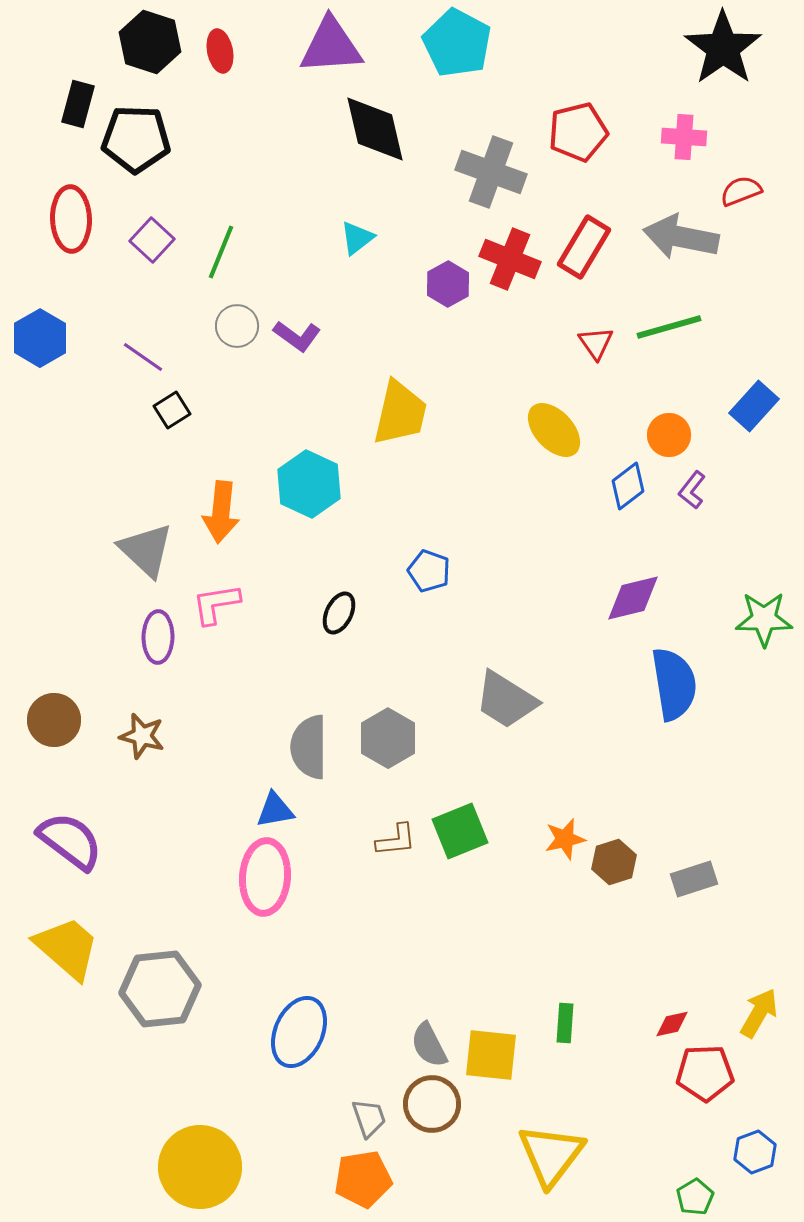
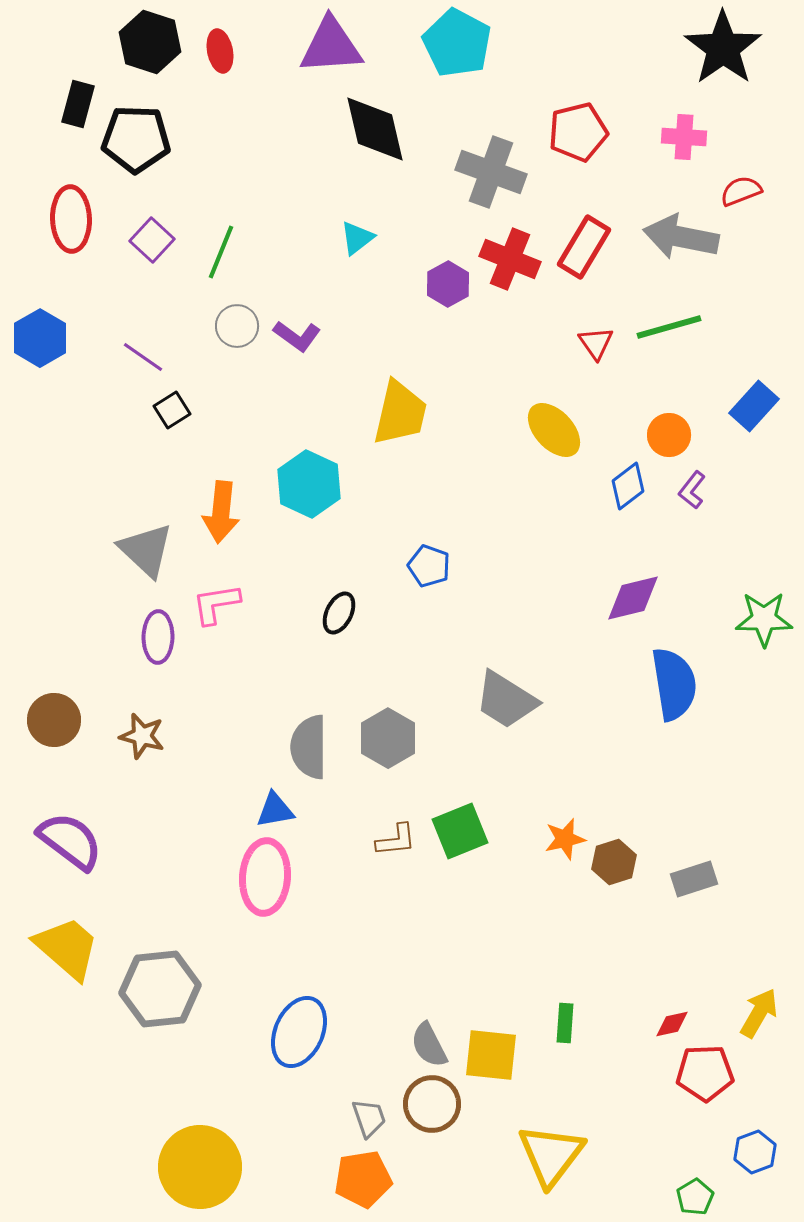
blue pentagon at (429, 571): moved 5 px up
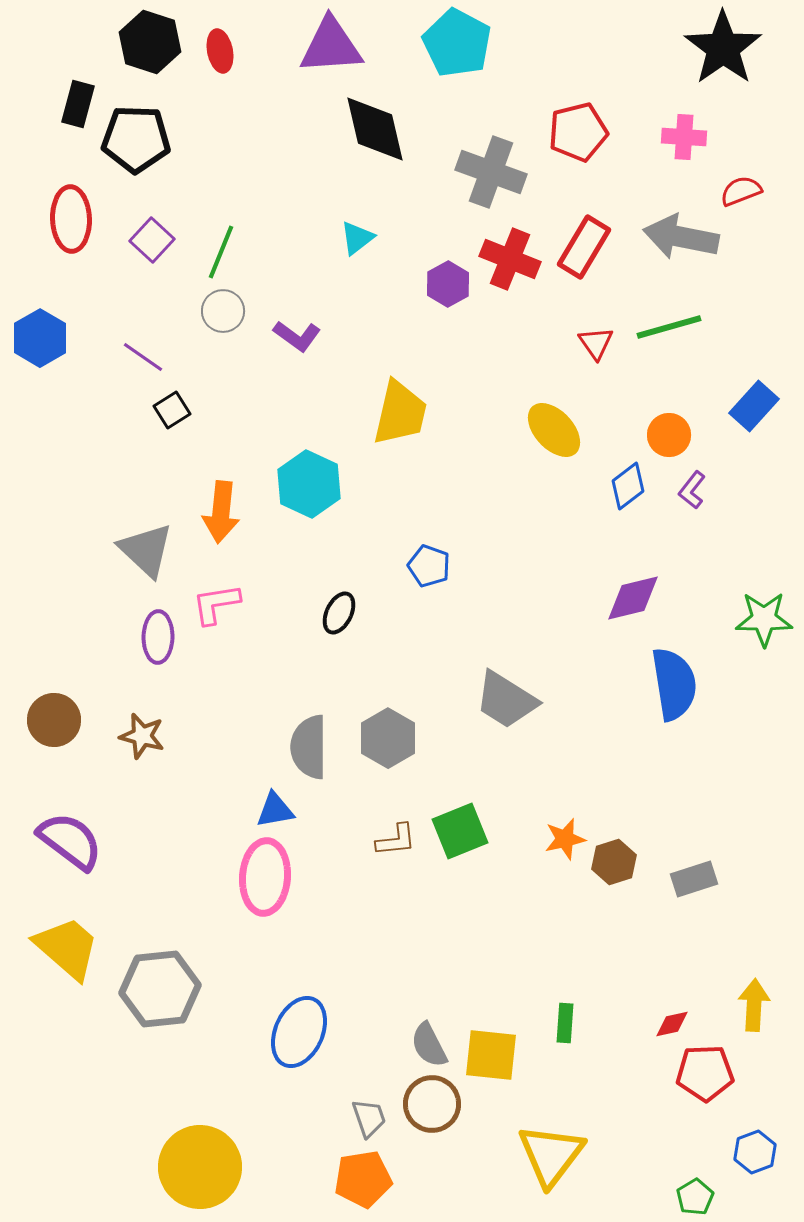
gray circle at (237, 326): moved 14 px left, 15 px up
yellow arrow at (759, 1013): moved 5 px left, 8 px up; rotated 27 degrees counterclockwise
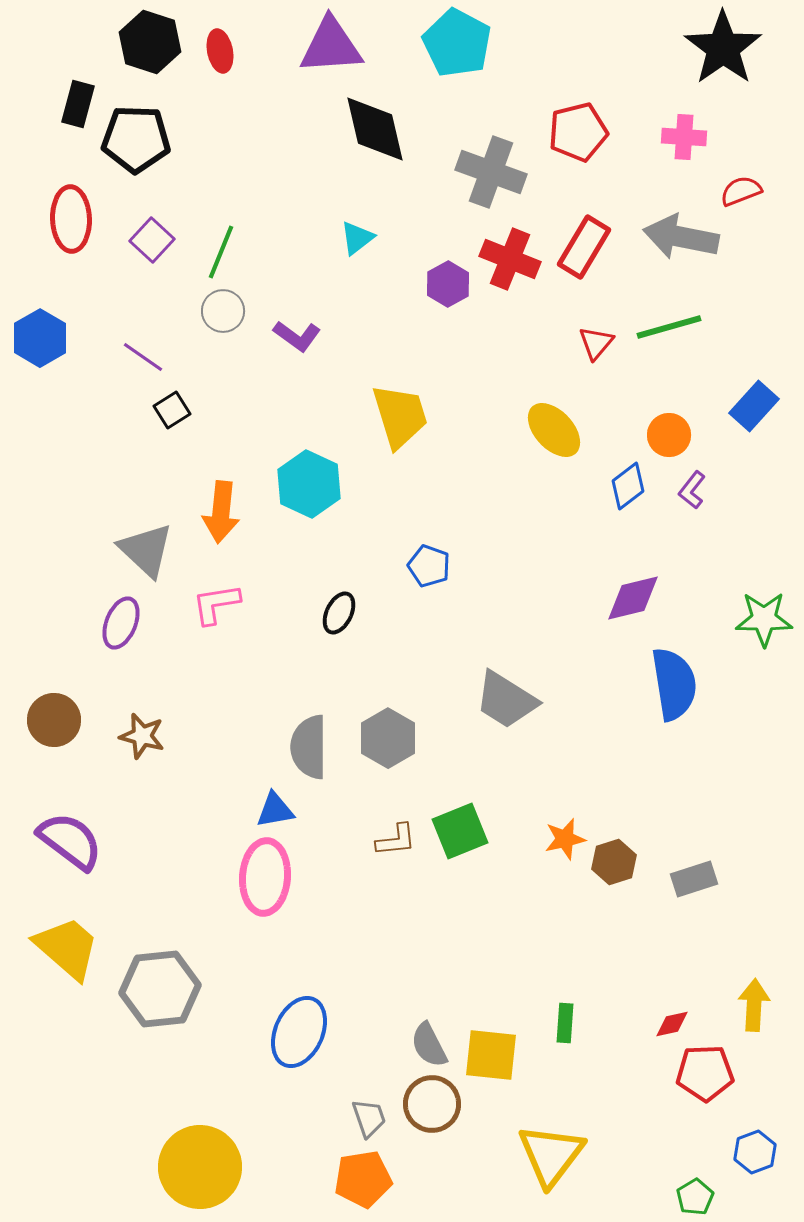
red triangle at (596, 343): rotated 15 degrees clockwise
yellow trapezoid at (400, 413): moved 3 px down; rotated 30 degrees counterclockwise
purple ellipse at (158, 637): moved 37 px left, 14 px up; rotated 21 degrees clockwise
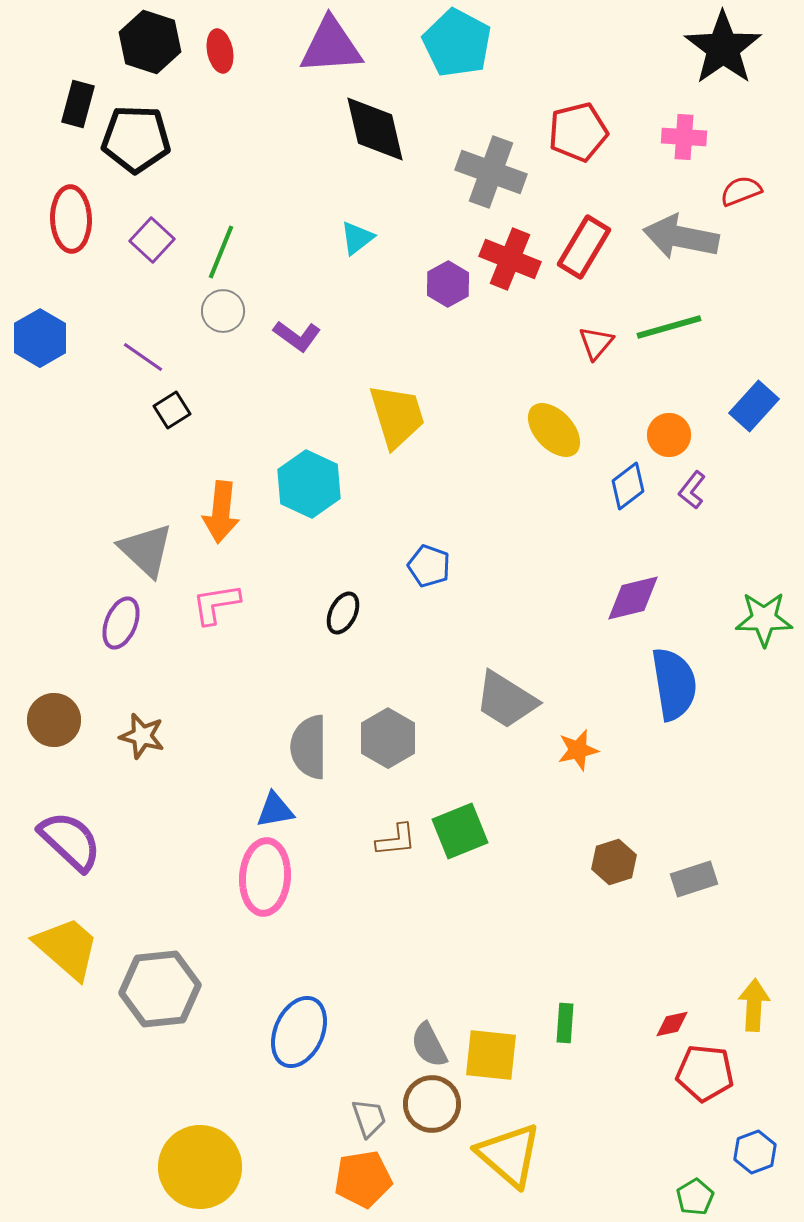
yellow trapezoid at (400, 416): moved 3 px left
black ellipse at (339, 613): moved 4 px right
orange star at (565, 839): moved 13 px right, 89 px up
purple semicircle at (70, 841): rotated 6 degrees clockwise
red pentagon at (705, 1073): rotated 8 degrees clockwise
yellow triangle at (551, 1155): moved 42 px left; rotated 26 degrees counterclockwise
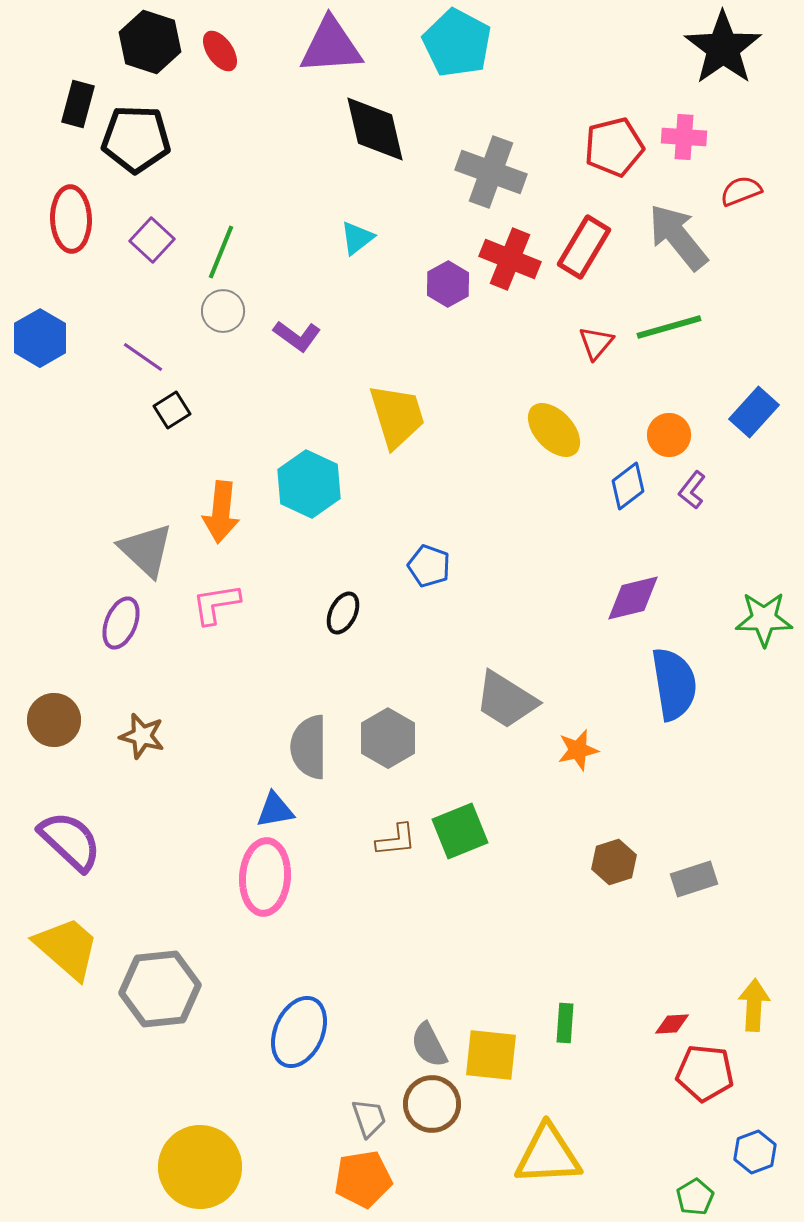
red ellipse at (220, 51): rotated 24 degrees counterclockwise
red pentagon at (578, 132): moved 36 px right, 15 px down
gray arrow at (681, 237): moved 3 px left; rotated 40 degrees clockwise
blue rectangle at (754, 406): moved 6 px down
red diamond at (672, 1024): rotated 9 degrees clockwise
yellow triangle at (509, 1155): moved 39 px right; rotated 44 degrees counterclockwise
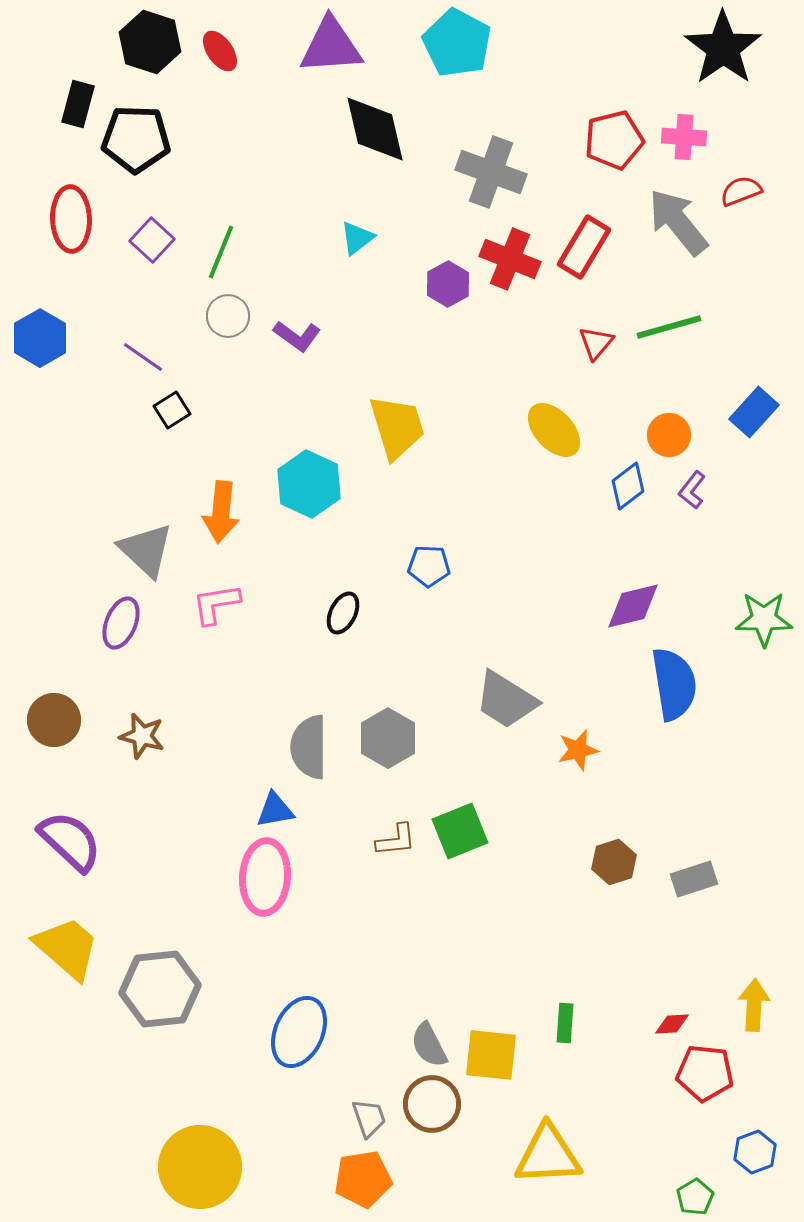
red pentagon at (614, 147): moved 7 px up
gray arrow at (678, 237): moved 15 px up
gray circle at (223, 311): moved 5 px right, 5 px down
yellow trapezoid at (397, 416): moved 11 px down
blue pentagon at (429, 566): rotated 18 degrees counterclockwise
purple diamond at (633, 598): moved 8 px down
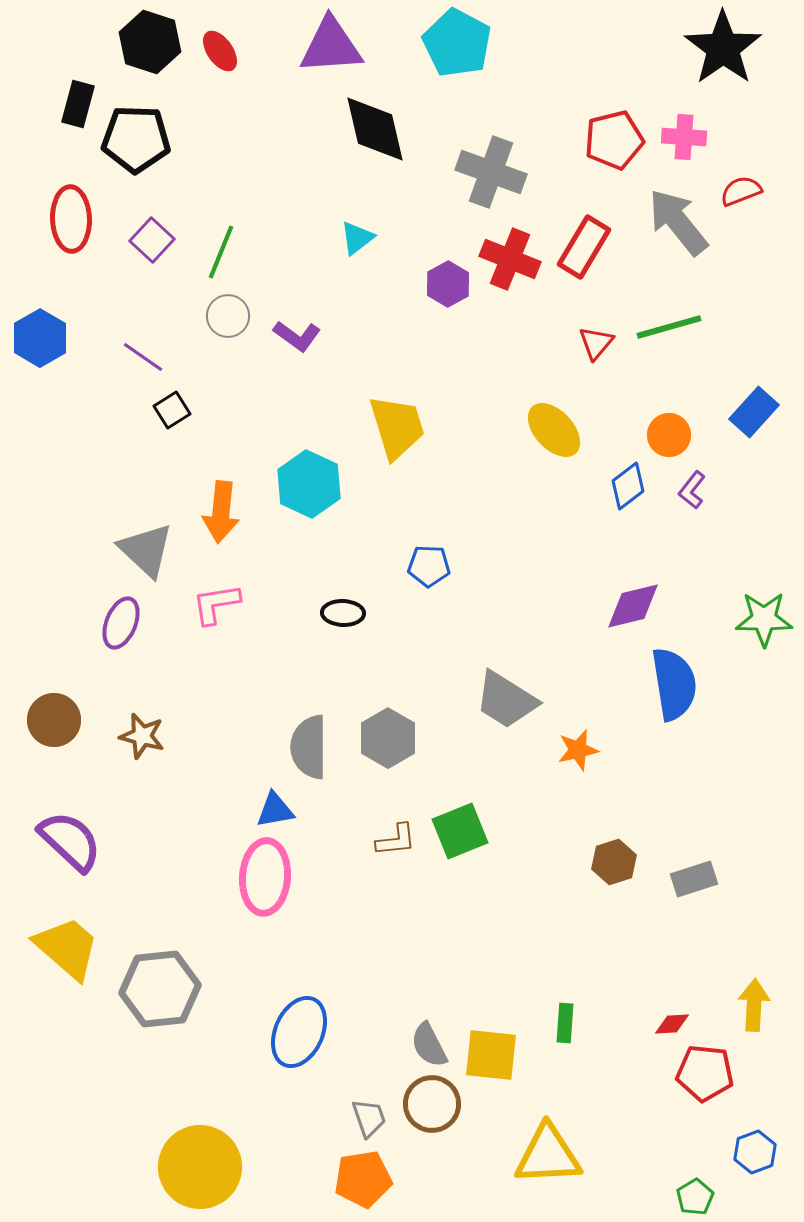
black ellipse at (343, 613): rotated 66 degrees clockwise
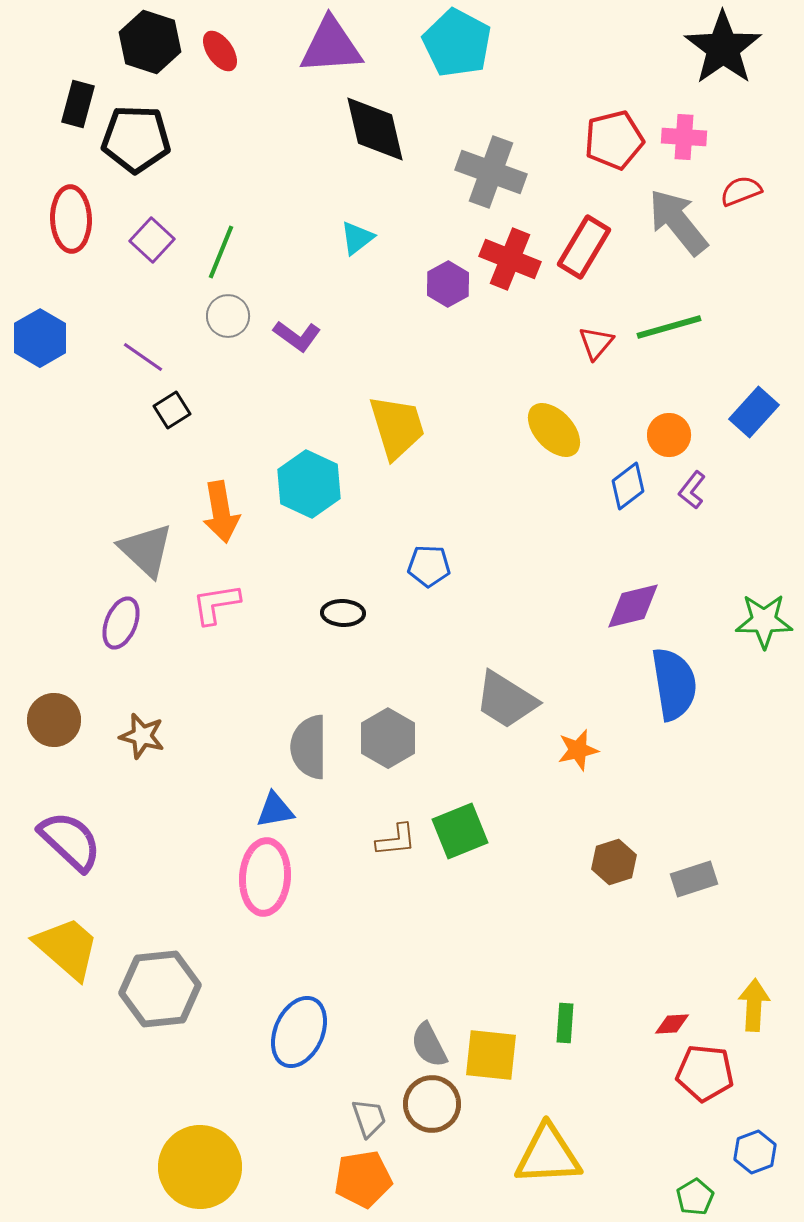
orange arrow at (221, 512): rotated 16 degrees counterclockwise
green star at (764, 619): moved 2 px down
